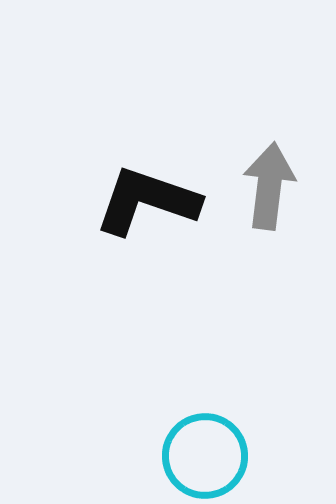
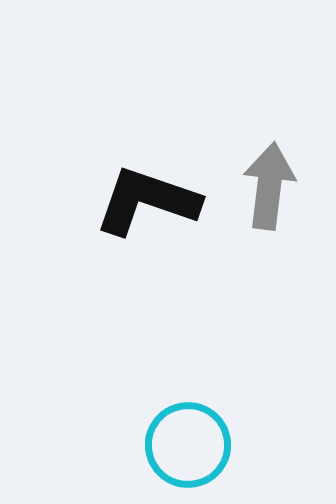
cyan circle: moved 17 px left, 11 px up
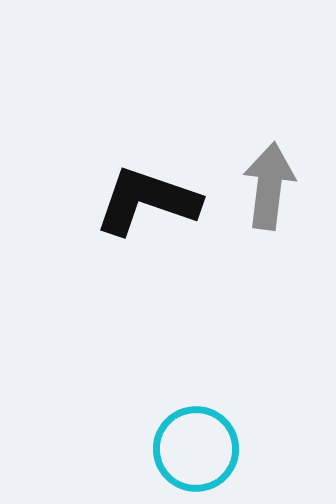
cyan circle: moved 8 px right, 4 px down
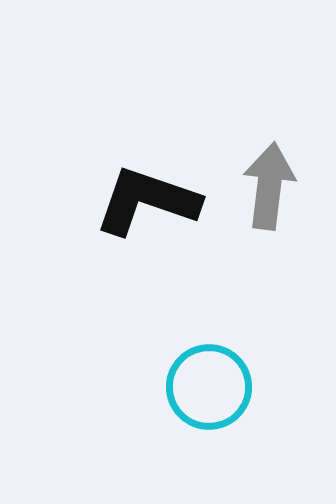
cyan circle: moved 13 px right, 62 px up
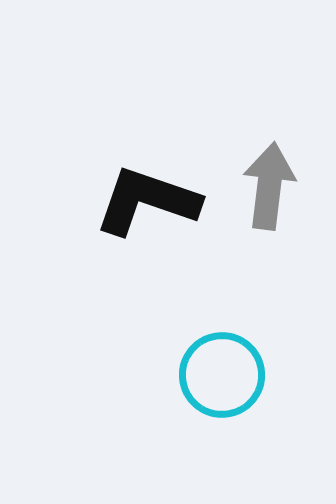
cyan circle: moved 13 px right, 12 px up
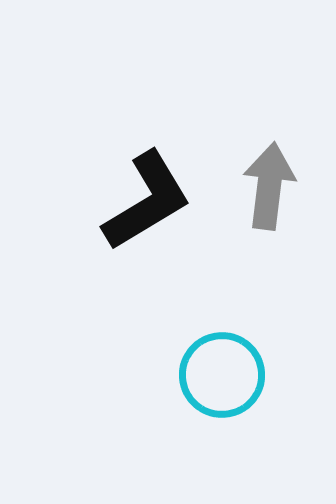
black L-shape: rotated 130 degrees clockwise
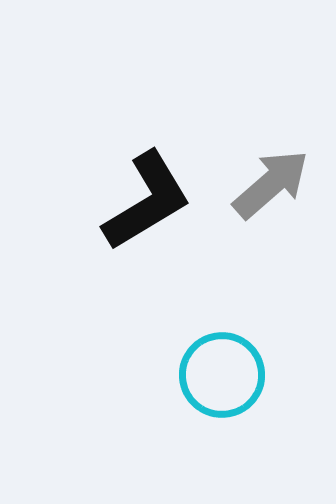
gray arrow: moved 2 px right, 2 px up; rotated 42 degrees clockwise
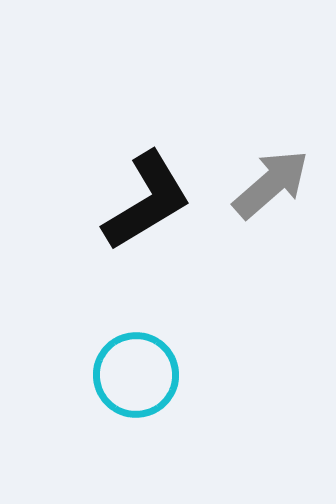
cyan circle: moved 86 px left
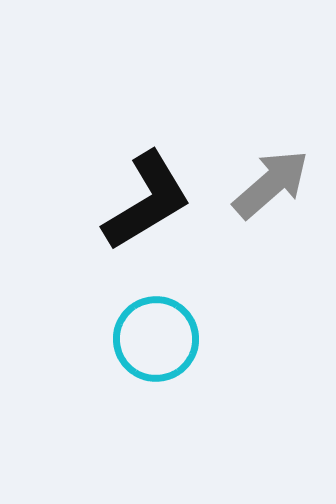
cyan circle: moved 20 px right, 36 px up
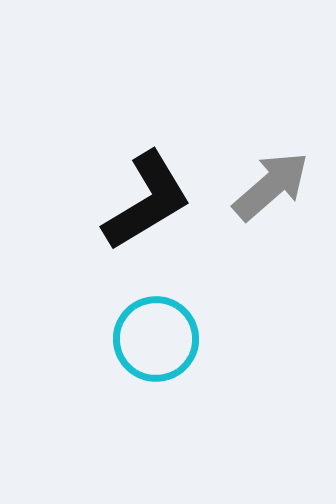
gray arrow: moved 2 px down
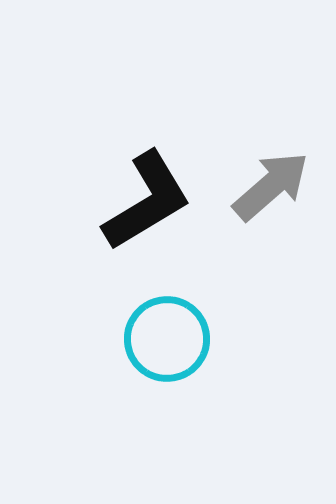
cyan circle: moved 11 px right
